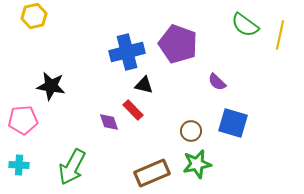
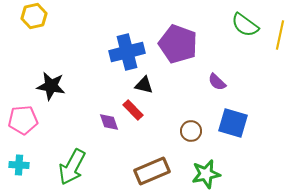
green star: moved 9 px right, 10 px down
brown rectangle: moved 2 px up
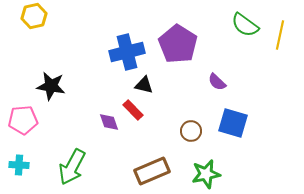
purple pentagon: rotated 12 degrees clockwise
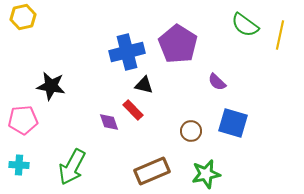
yellow hexagon: moved 11 px left, 1 px down
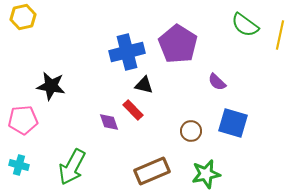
cyan cross: rotated 12 degrees clockwise
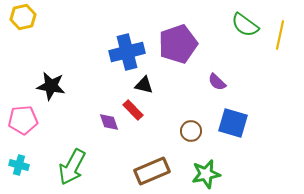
purple pentagon: rotated 21 degrees clockwise
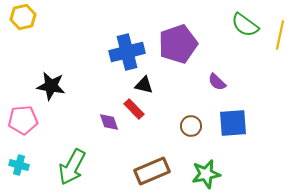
red rectangle: moved 1 px right, 1 px up
blue square: rotated 20 degrees counterclockwise
brown circle: moved 5 px up
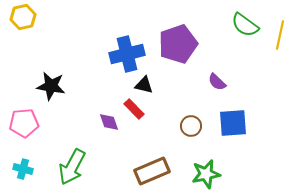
blue cross: moved 2 px down
pink pentagon: moved 1 px right, 3 px down
cyan cross: moved 4 px right, 4 px down
